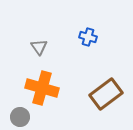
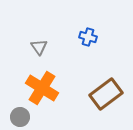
orange cross: rotated 16 degrees clockwise
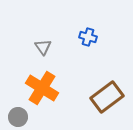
gray triangle: moved 4 px right
brown rectangle: moved 1 px right, 3 px down
gray circle: moved 2 px left
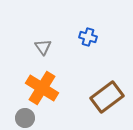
gray circle: moved 7 px right, 1 px down
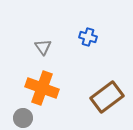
orange cross: rotated 12 degrees counterclockwise
gray circle: moved 2 px left
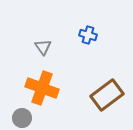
blue cross: moved 2 px up
brown rectangle: moved 2 px up
gray circle: moved 1 px left
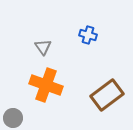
orange cross: moved 4 px right, 3 px up
gray circle: moved 9 px left
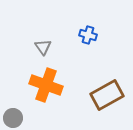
brown rectangle: rotated 8 degrees clockwise
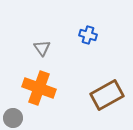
gray triangle: moved 1 px left, 1 px down
orange cross: moved 7 px left, 3 px down
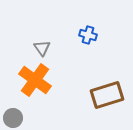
orange cross: moved 4 px left, 8 px up; rotated 16 degrees clockwise
brown rectangle: rotated 12 degrees clockwise
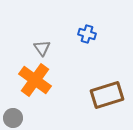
blue cross: moved 1 px left, 1 px up
